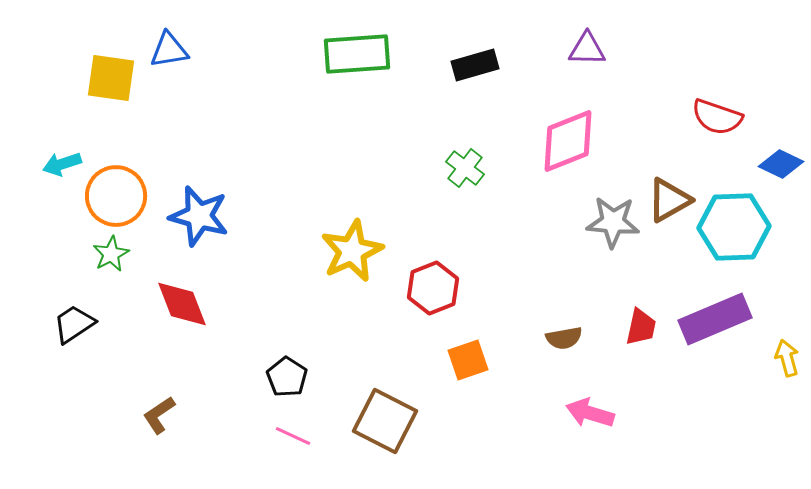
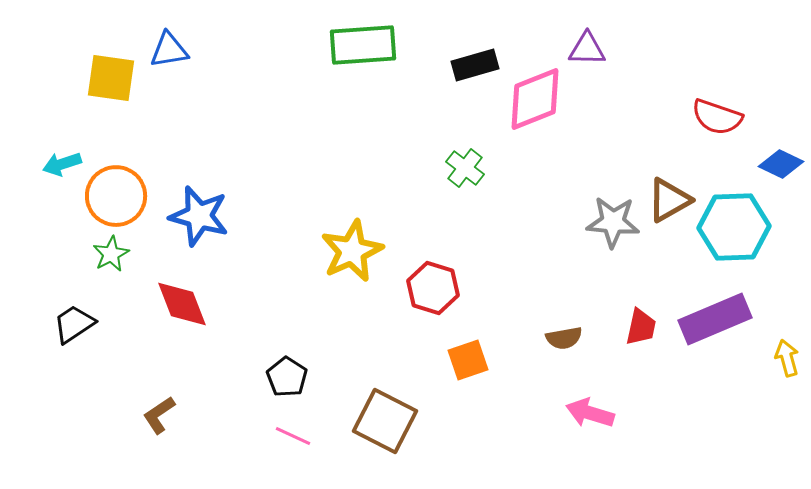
green rectangle: moved 6 px right, 9 px up
pink diamond: moved 33 px left, 42 px up
red hexagon: rotated 21 degrees counterclockwise
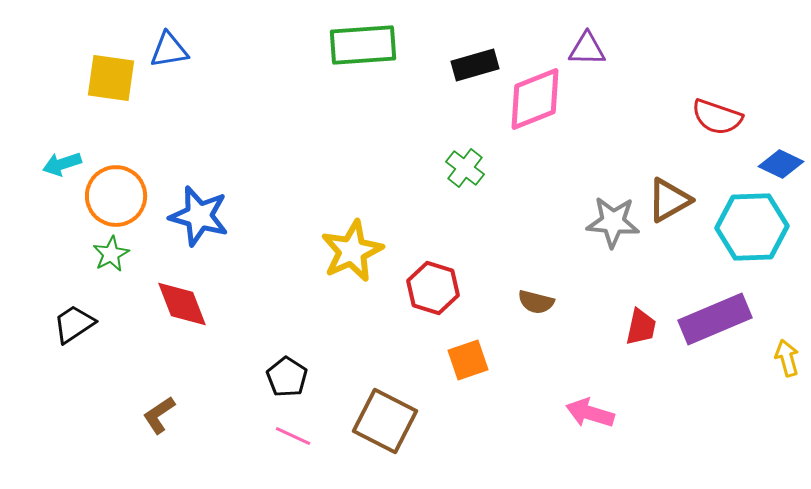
cyan hexagon: moved 18 px right
brown semicircle: moved 28 px left, 36 px up; rotated 24 degrees clockwise
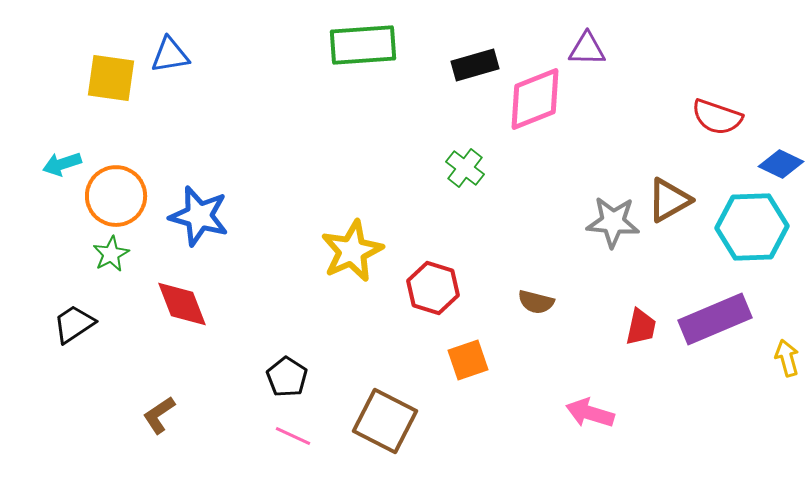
blue triangle: moved 1 px right, 5 px down
